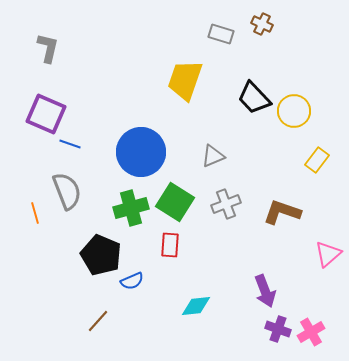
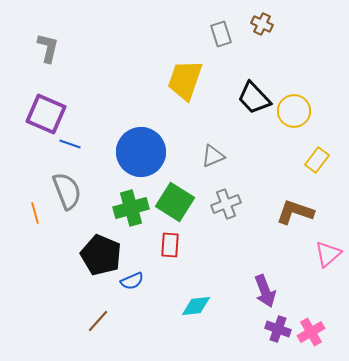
gray rectangle: rotated 55 degrees clockwise
brown L-shape: moved 13 px right
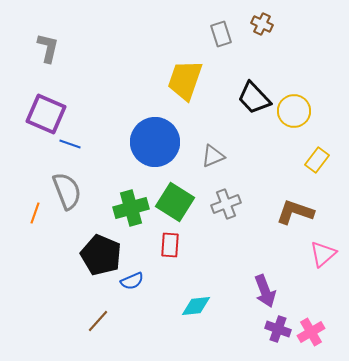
blue circle: moved 14 px right, 10 px up
orange line: rotated 35 degrees clockwise
pink triangle: moved 5 px left
